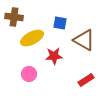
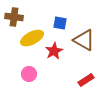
red star: moved 5 px up; rotated 24 degrees counterclockwise
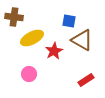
blue square: moved 9 px right, 2 px up
brown triangle: moved 2 px left
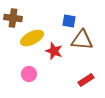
brown cross: moved 1 px left, 1 px down
brown triangle: rotated 25 degrees counterclockwise
red star: rotated 24 degrees counterclockwise
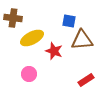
brown triangle: rotated 10 degrees counterclockwise
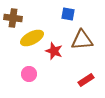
blue square: moved 1 px left, 7 px up
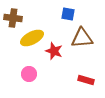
brown triangle: moved 2 px up
red rectangle: rotated 49 degrees clockwise
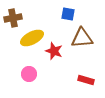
brown cross: rotated 18 degrees counterclockwise
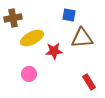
blue square: moved 1 px right, 1 px down
red star: rotated 24 degrees counterclockwise
red rectangle: moved 3 px right, 2 px down; rotated 42 degrees clockwise
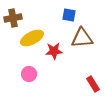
red rectangle: moved 4 px right, 2 px down
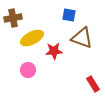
brown triangle: rotated 25 degrees clockwise
pink circle: moved 1 px left, 4 px up
